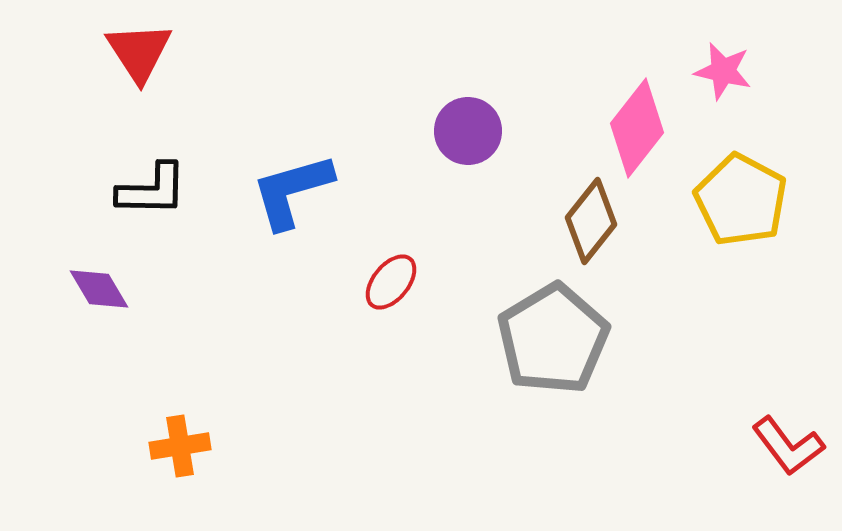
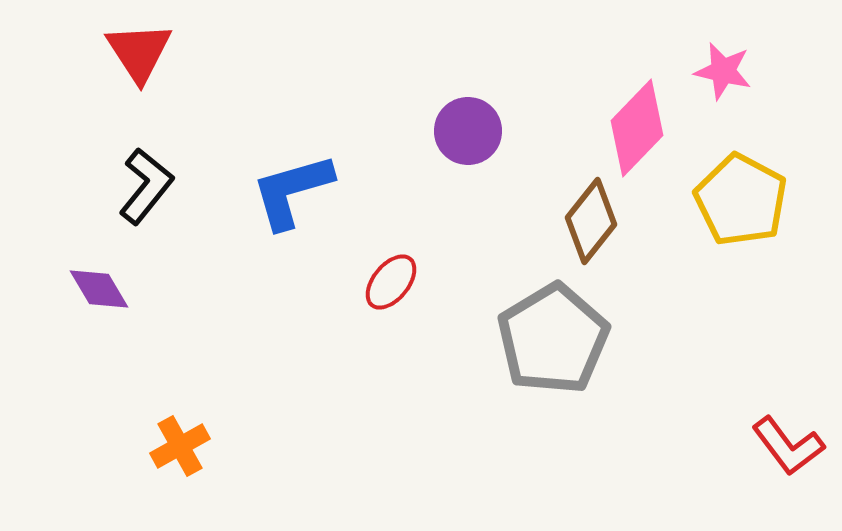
pink diamond: rotated 6 degrees clockwise
black L-shape: moved 6 px left, 4 px up; rotated 52 degrees counterclockwise
orange cross: rotated 20 degrees counterclockwise
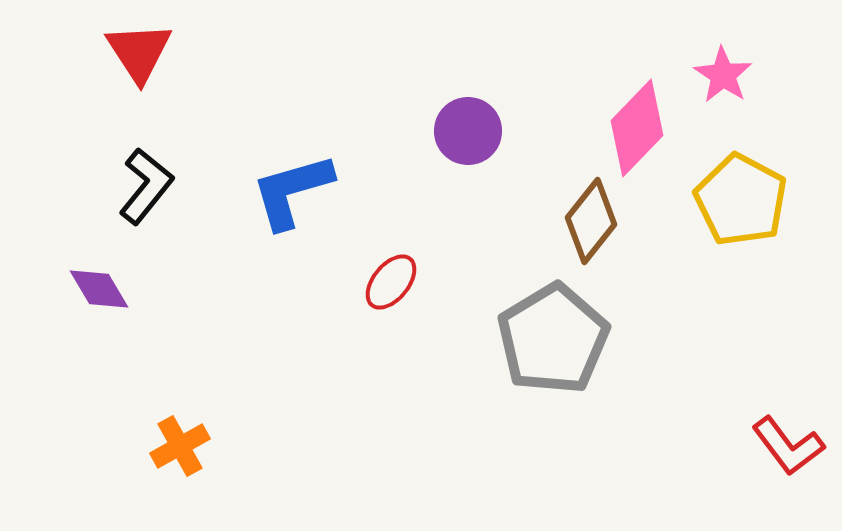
pink star: moved 4 px down; rotated 20 degrees clockwise
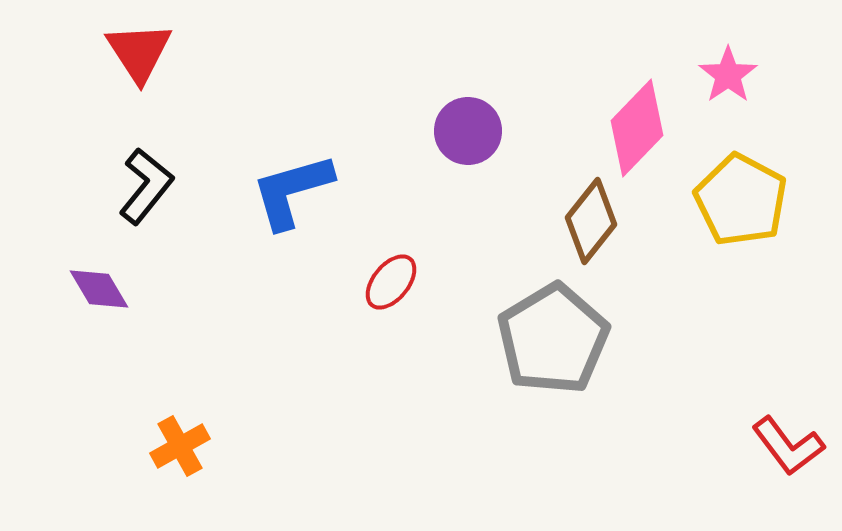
pink star: moved 5 px right; rotated 4 degrees clockwise
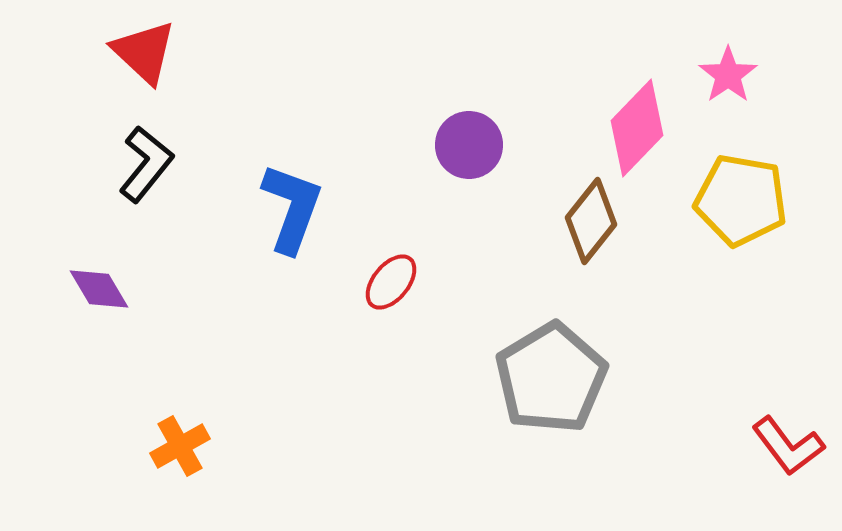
red triangle: moved 5 px right; rotated 14 degrees counterclockwise
purple circle: moved 1 px right, 14 px down
black L-shape: moved 22 px up
blue L-shape: moved 17 px down; rotated 126 degrees clockwise
yellow pentagon: rotated 18 degrees counterclockwise
gray pentagon: moved 2 px left, 39 px down
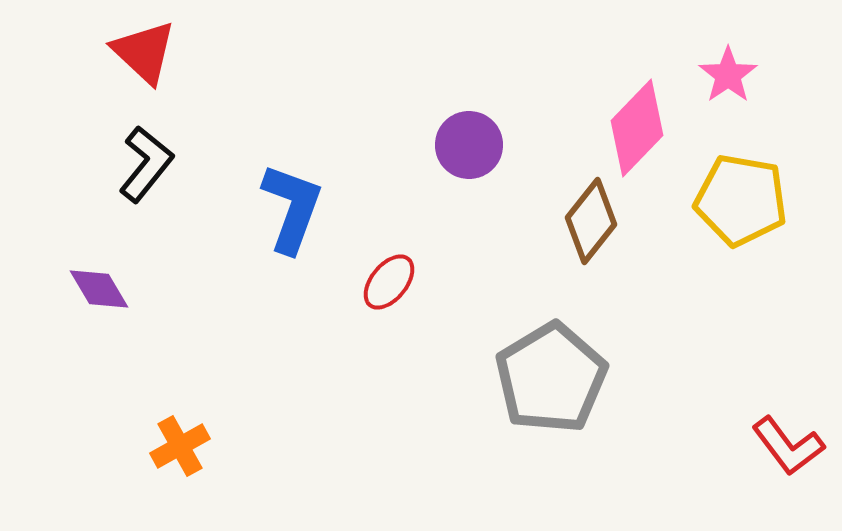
red ellipse: moved 2 px left
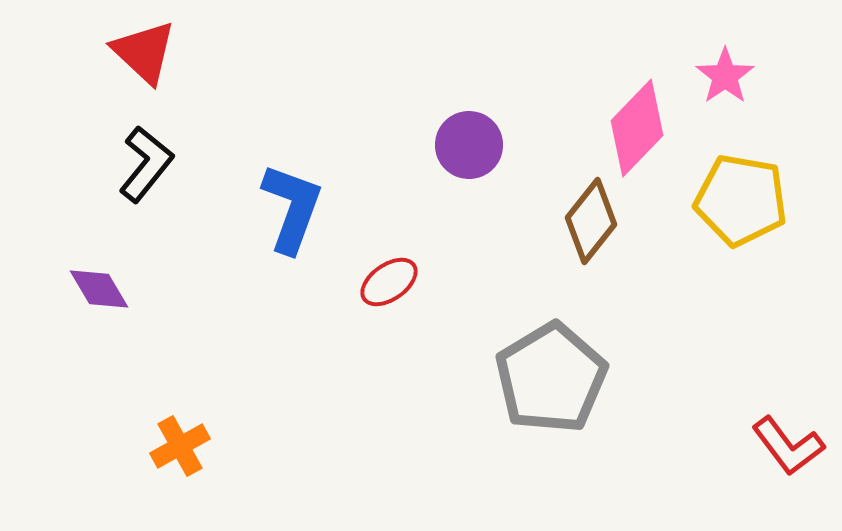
pink star: moved 3 px left, 1 px down
red ellipse: rotated 16 degrees clockwise
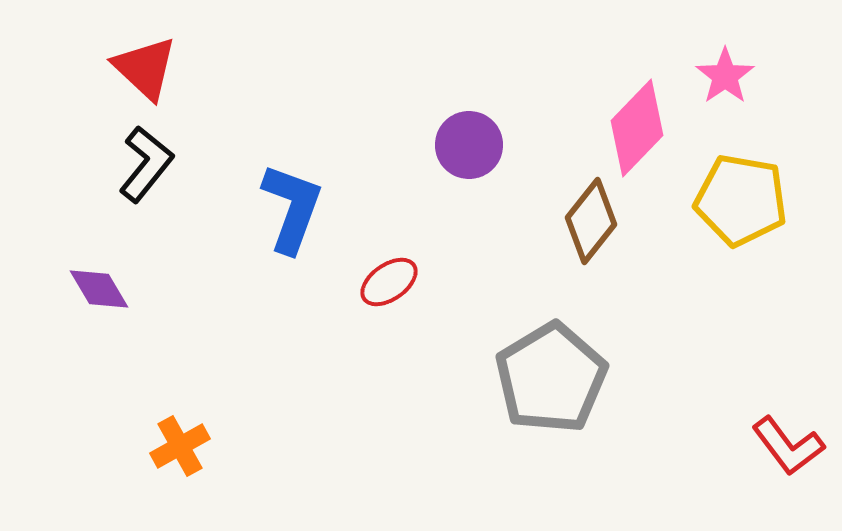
red triangle: moved 1 px right, 16 px down
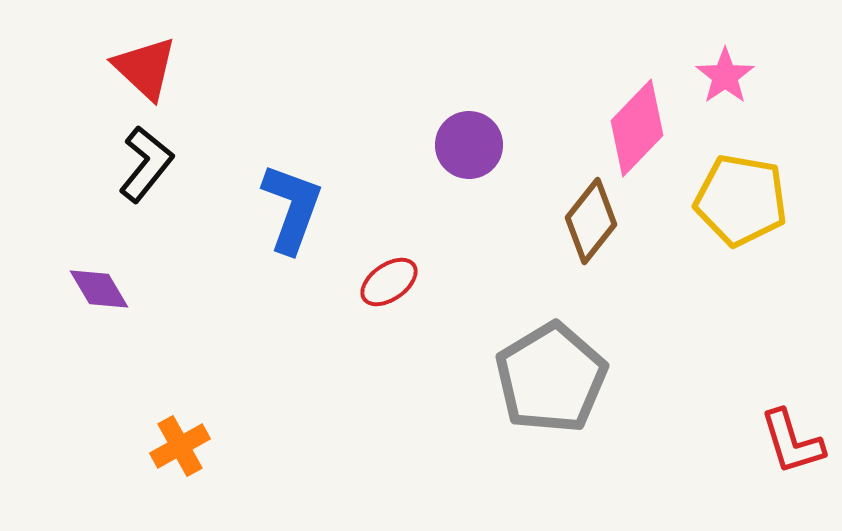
red L-shape: moved 4 px right, 4 px up; rotated 20 degrees clockwise
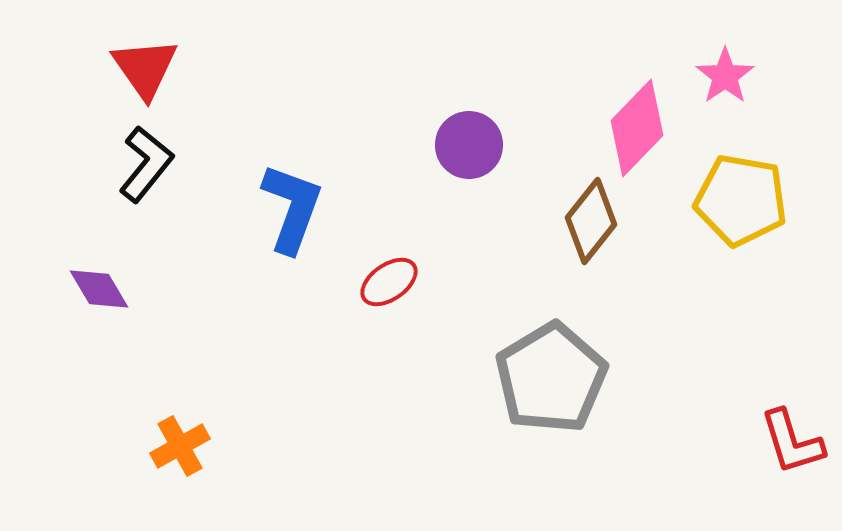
red triangle: rotated 12 degrees clockwise
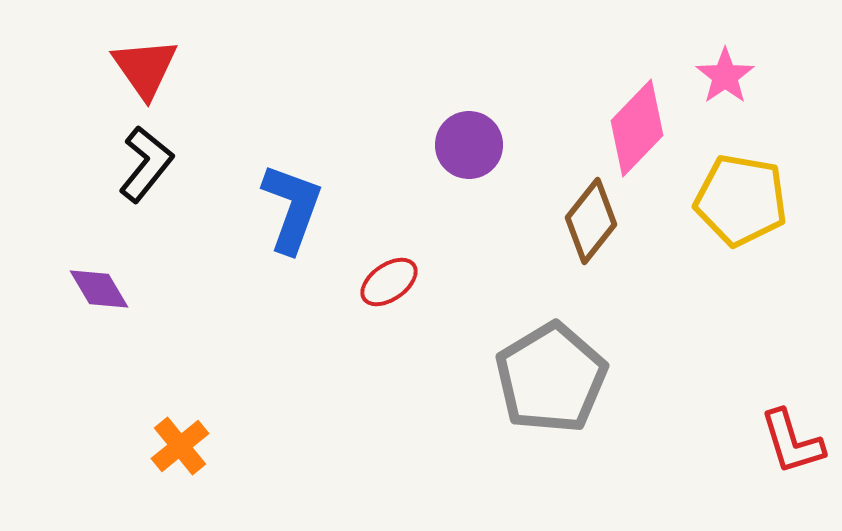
orange cross: rotated 10 degrees counterclockwise
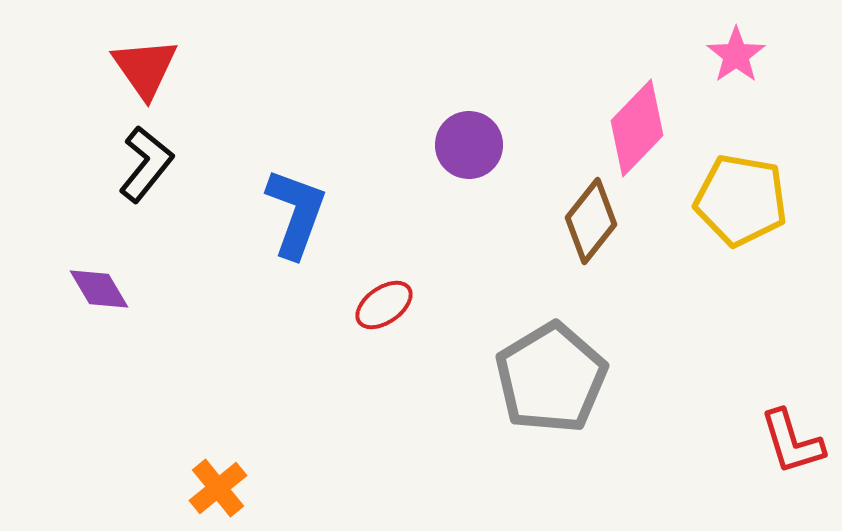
pink star: moved 11 px right, 21 px up
blue L-shape: moved 4 px right, 5 px down
red ellipse: moved 5 px left, 23 px down
orange cross: moved 38 px right, 42 px down
